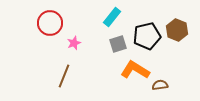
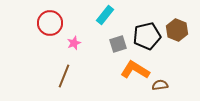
cyan rectangle: moved 7 px left, 2 px up
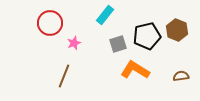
brown semicircle: moved 21 px right, 9 px up
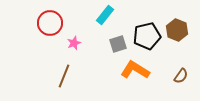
brown semicircle: rotated 133 degrees clockwise
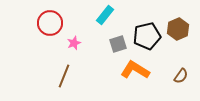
brown hexagon: moved 1 px right, 1 px up; rotated 15 degrees clockwise
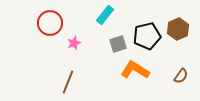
brown line: moved 4 px right, 6 px down
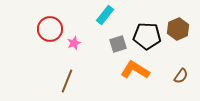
red circle: moved 6 px down
black pentagon: rotated 16 degrees clockwise
brown line: moved 1 px left, 1 px up
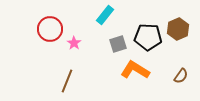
black pentagon: moved 1 px right, 1 px down
pink star: rotated 16 degrees counterclockwise
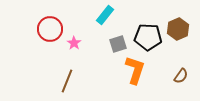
orange L-shape: rotated 76 degrees clockwise
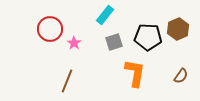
gray square: moved 4 px left, 2 px up
orange L-shape: moved 3 px down; rotated 8 degrees counterclockwise
